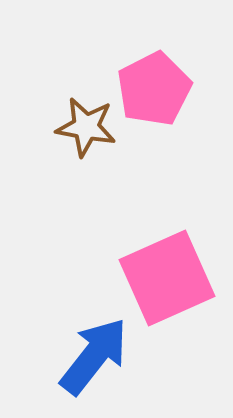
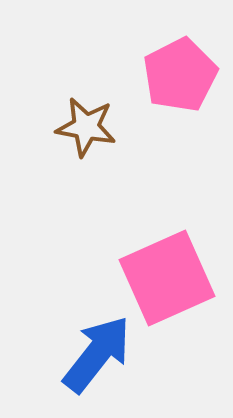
pink pentagon: moved 26 px right, 14 px up
blue arrow: moved 3 px right, 2 px up
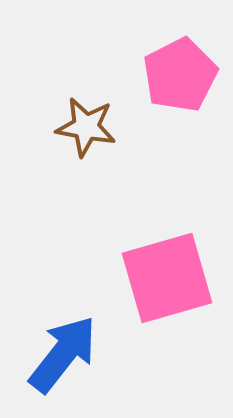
pink square: rotated 8 degrees clockwise
blue arrow: moved 34 px left
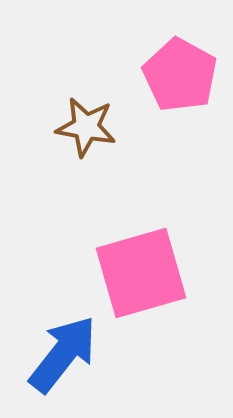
pink pentagon: rotated 16 degrees counterclockwise
pink square: moved 26 px left, 5 px up
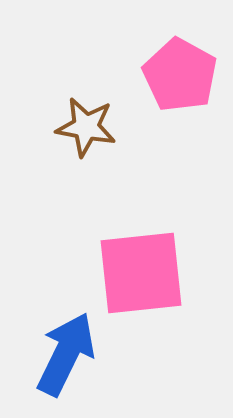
pink square: rotated 10 degrees clockwise
blue arrow: moved 3 px right; rotated 12 degrees counterclockwise
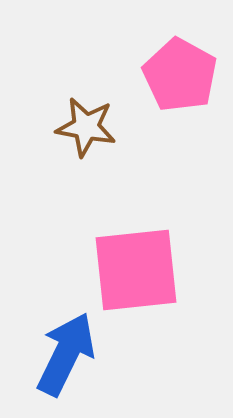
pink square: moved 5 px left, 3 px up
